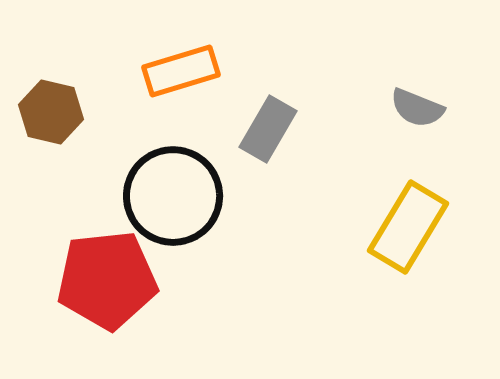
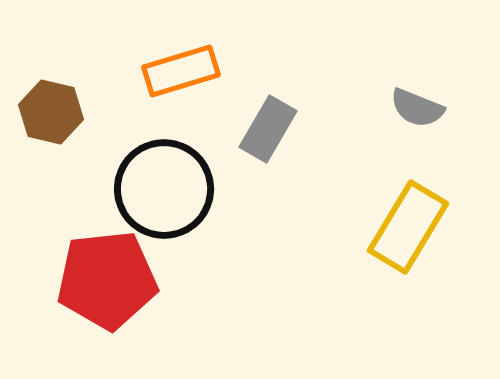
black circle: moved 9 px left, 7 px up
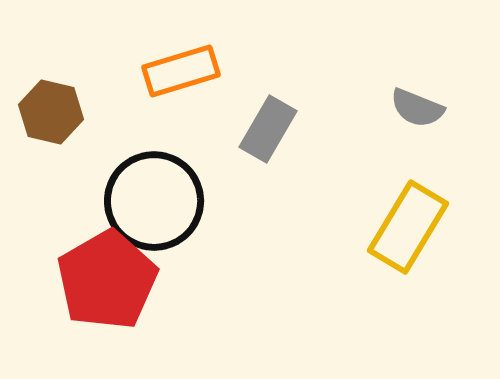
black circle: moved 10 px left, 12 px down
red pentagon: rotated 24 degrees counterclockwise
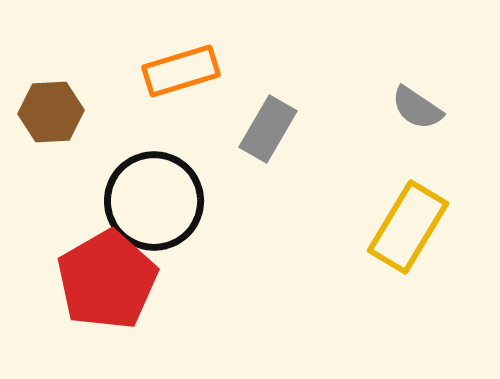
gray semicircle: rotated 12 degrees clockwise
brown hexagon: rotated 16 degrees counterclockwise
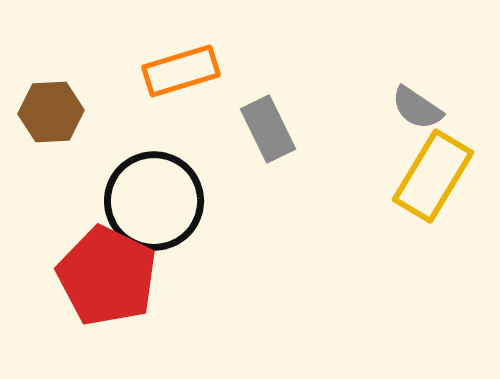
gray rectangle: rotated 56 degrees counterclockwise
yellow rectangle: moved 25 px right, 51 px up
red pentagon: moved 4 px up; rotated 16 degrees counterclockwise
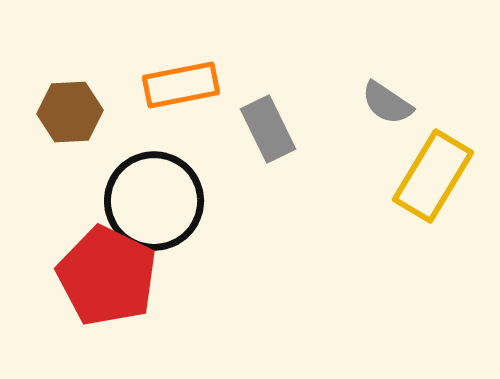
orange rectangle: moved 14 px down; rotated 6 degrees clockwise
gray semicircle: moved 30 px left, 5 px up
brown hexagon: moved 19 px right
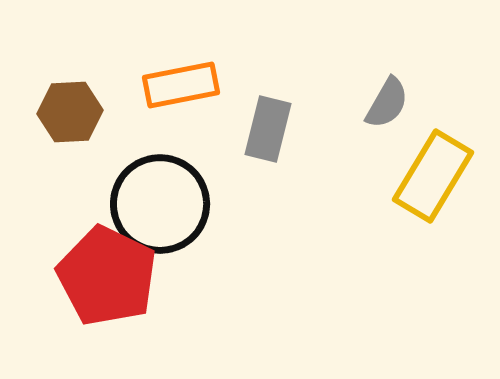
gray semicircle: rotated 94 degrees counterclockwise
gray rectangle: rotated 40 degrees clockwise
black circle: moved 6 px right, 3 px down
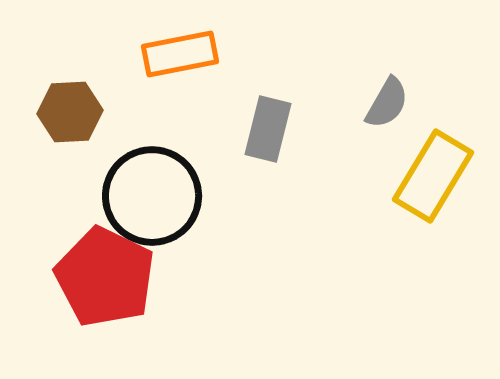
orange rectangle: moved 1 px left, 31 px up
black circle: moved 8 px left, 8 px up
red pentagon: moved 2 px left, 1 px down
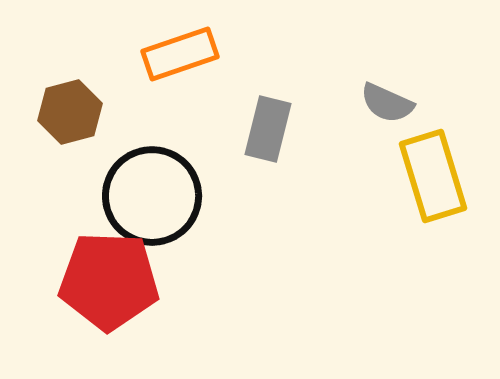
orange rectangle: rotated 8 degrees counterclockwise
gray semicircle: rotated 84 degrees clockwise
brown hexagon: rotated 12 degrees counterclockwise
yellow rectangle: rotated 48 degrees counterclockwise
red pentagon: moved 4 px right, 4 px down; rotated 24 degrees counterclockwise
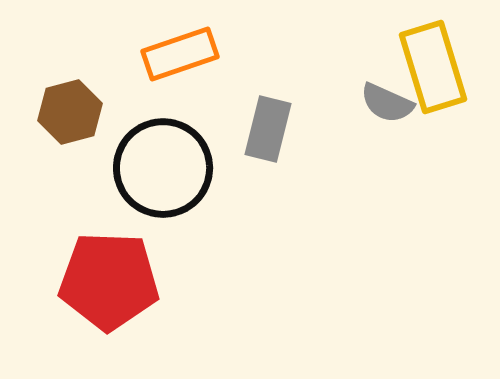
yellow rectangle: moved 109 px up
black circle: moved 11 px right, 28 px up
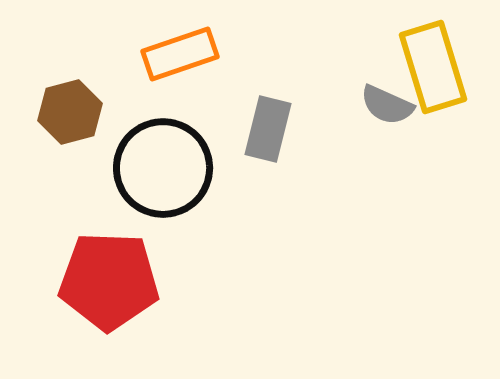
gray semicircle: moved 2 px down
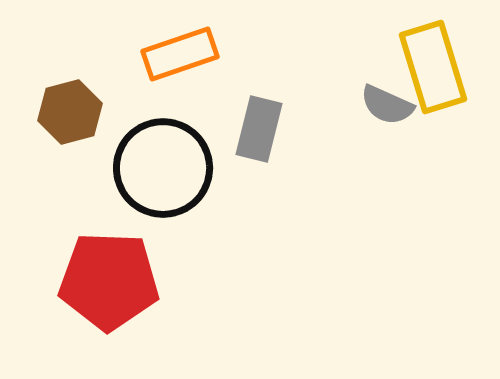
gray rectangle: moved 9 px left
